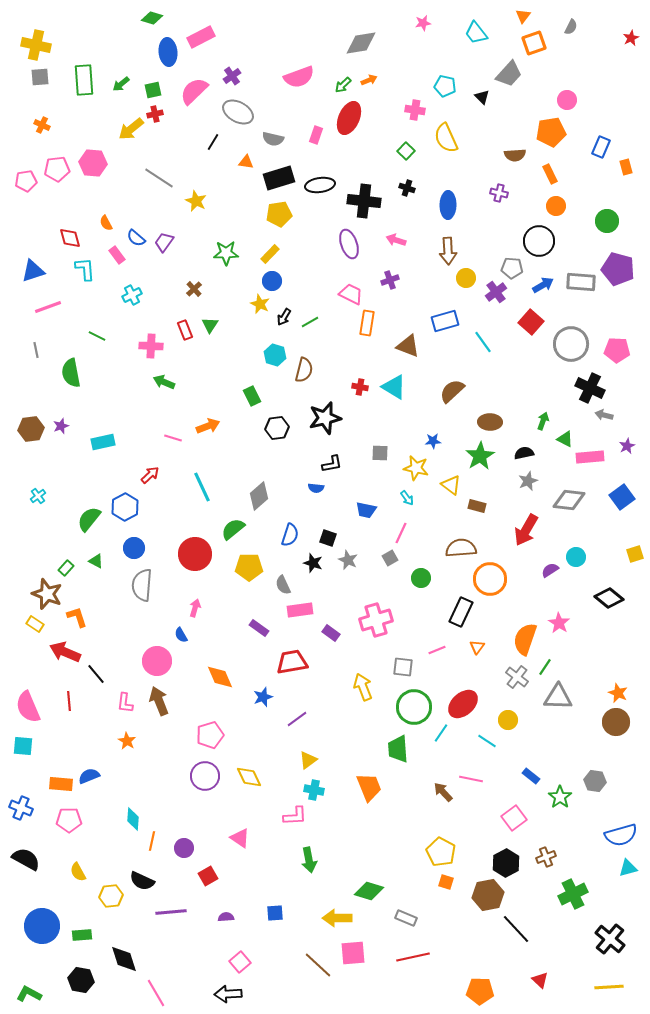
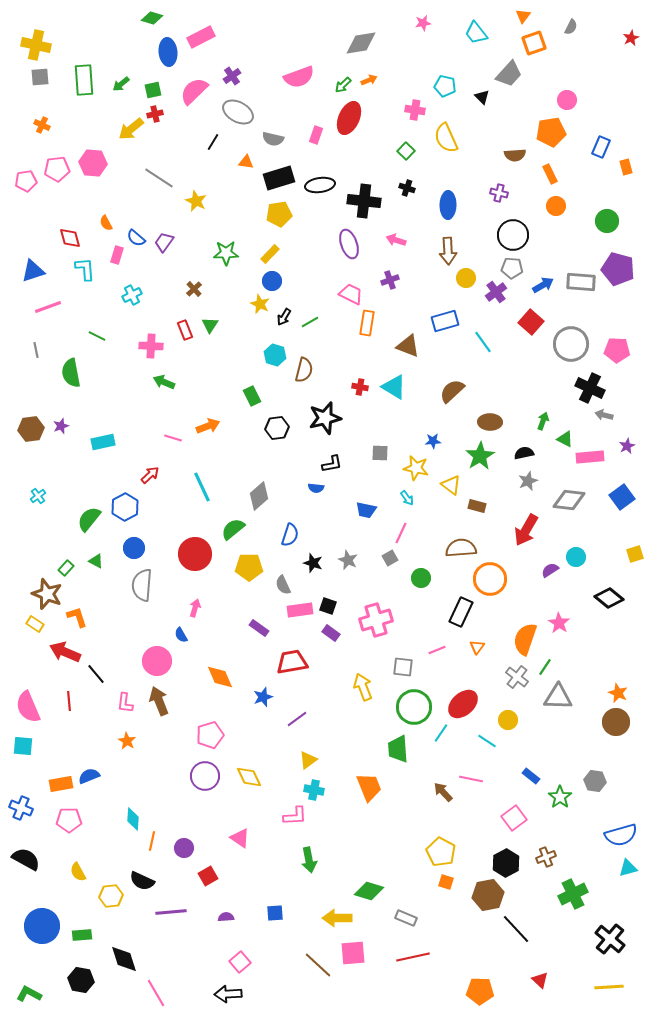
black circle at (539, 241): moved 26 px left, 6 px up
pink rectangle at (117, 255): rotated 54 degrees clockwise
black square at (328, 538): moved 68 px down
orange rectangle at (61, 784): rotated 15 degrees counterclockwise
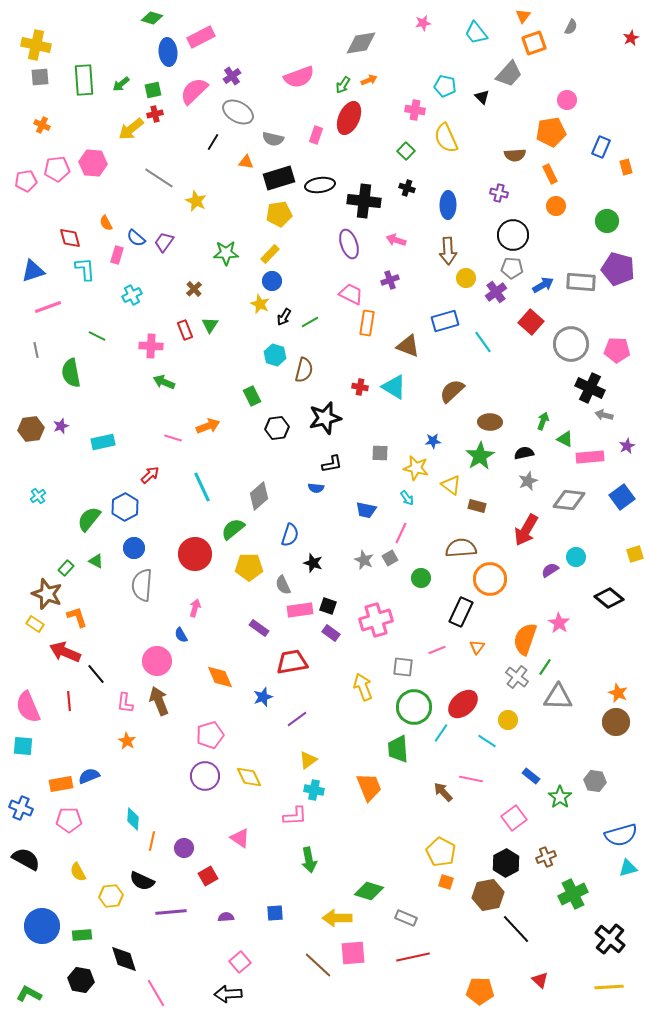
green arrow at (343, 85): rotated 12 degrees counterclockwise
gray star at (348, 560): moved 16 px right
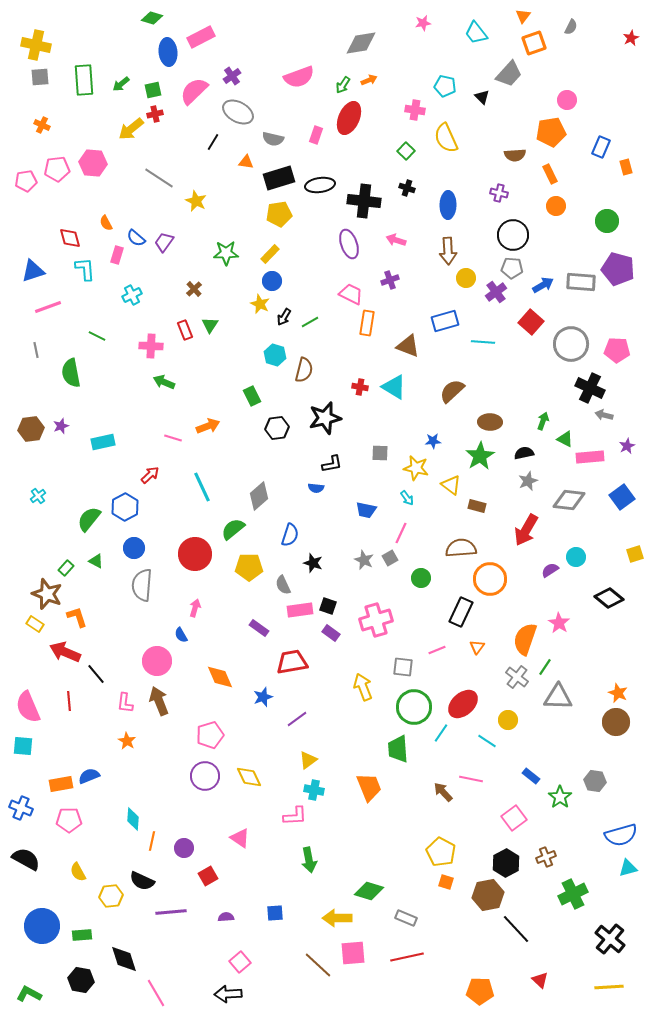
cyan line at (483, 342): rotated 50 degrees counterclockwise
red line at (413, 957): moved 6 px left
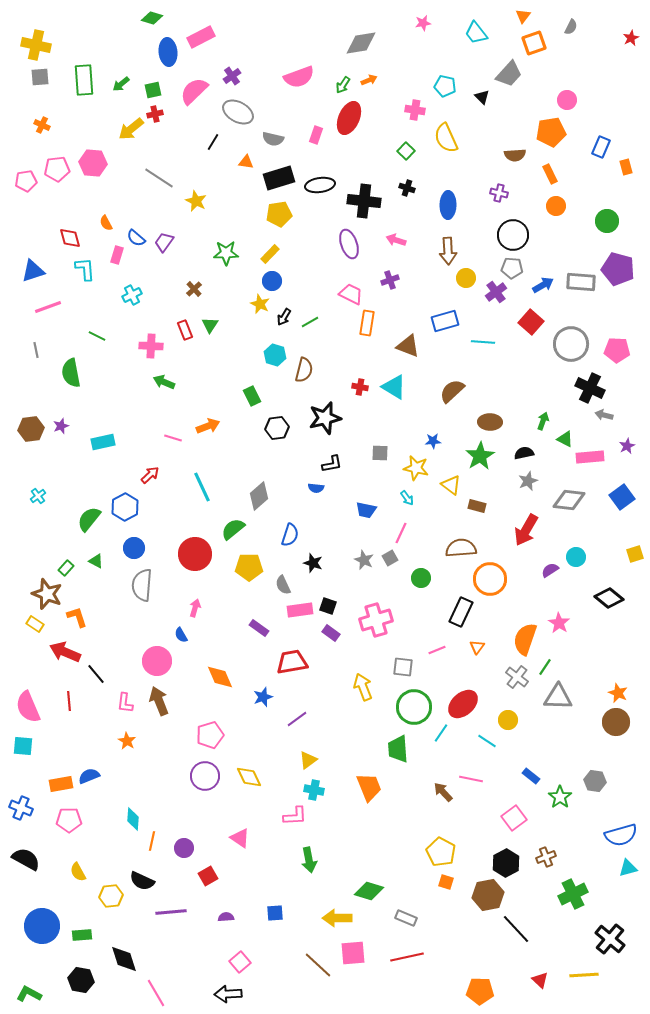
yellow line at (609, 987): moved 25 px left, 12 px up
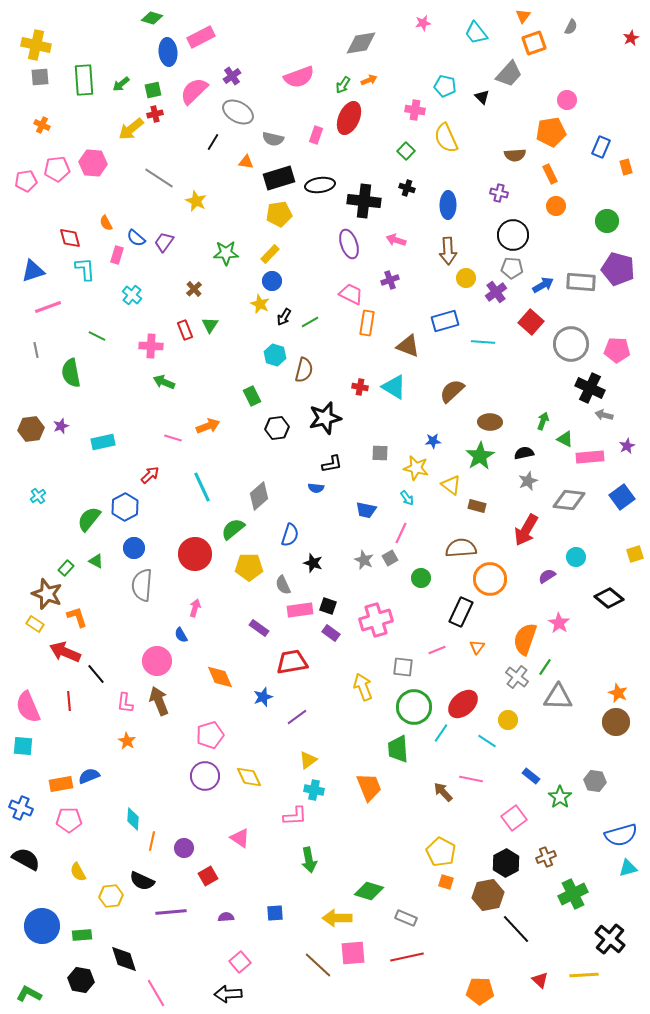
cyan cross at (132, 295): rotated 24 degrees counterclockwise
purple semicircle at (550, 570): moved 3 px left, 6 px down
purple line at (297, 719): moved 2 px up
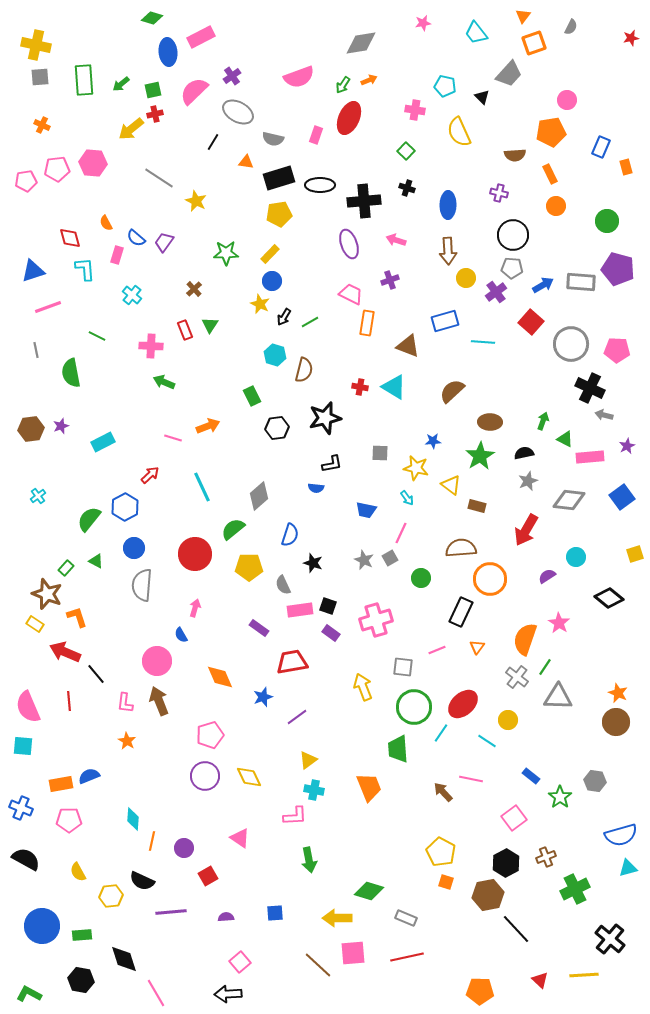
red star at (631, 38): rotated 14 degrees clockwise
yellow semicircle at (446, 138): moved 13 px right, 6 px up
black ellipse at (320, 185): rotated 8 degrees clockwise
black cross at (364, 201): rotated 12 degrees counterclockwise
cyan rectangle at (103, 442): rotated 15 degrees counterclockwise
green cross at (573, 894): moved 2 px right, 5 px up
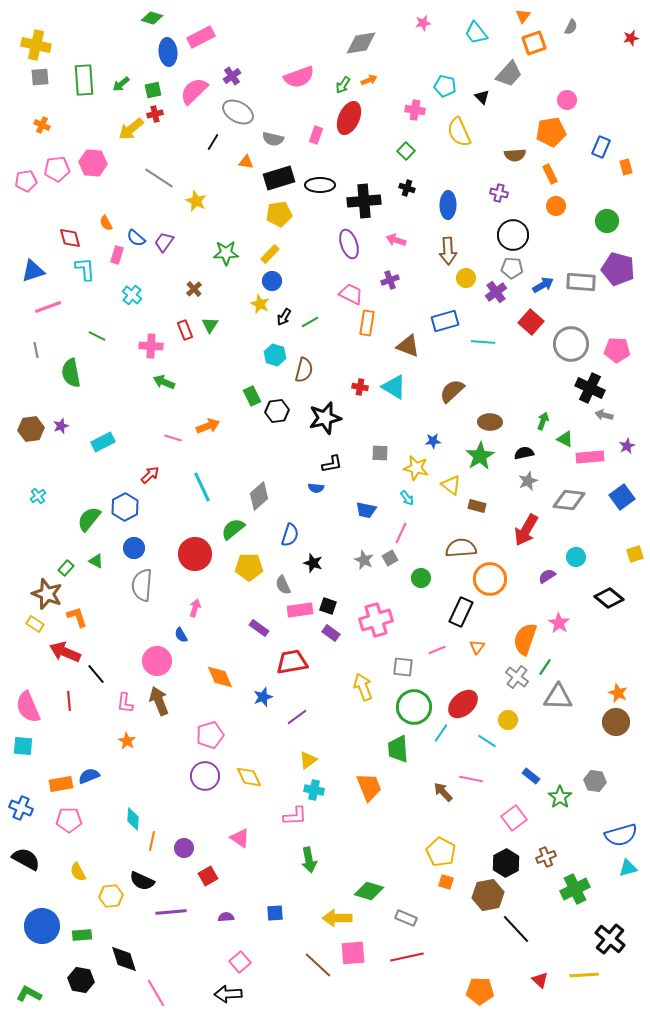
black hexagon at (277, 428): moved 17 px up
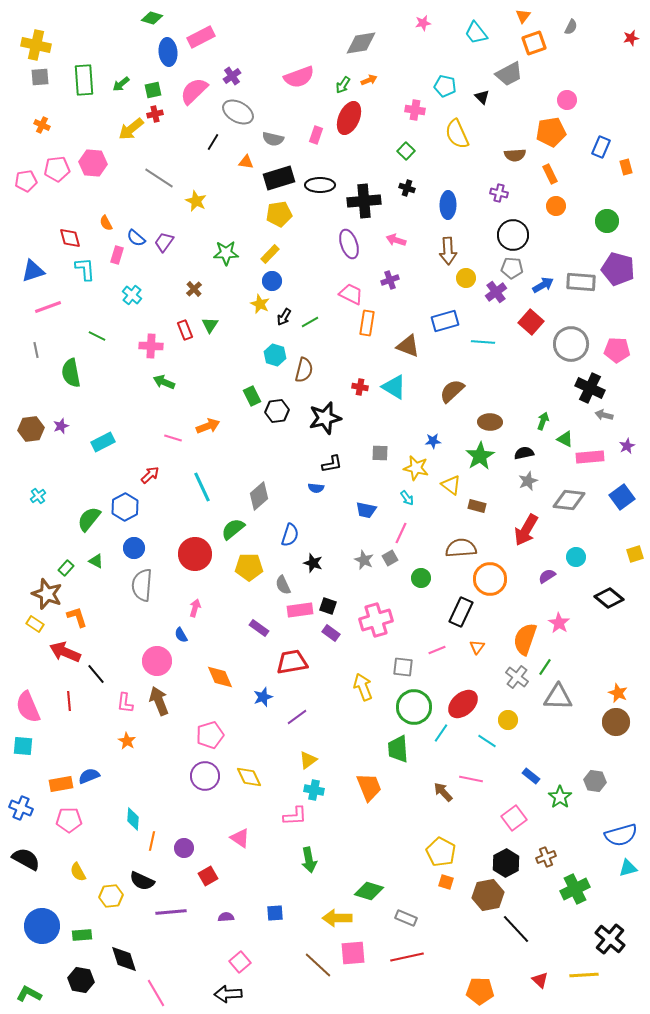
gray trapezoid at (509, 74): rotated 20 degrees clockwise
yellow semicircle at (459, 132): moved 2 px left, 2 px down
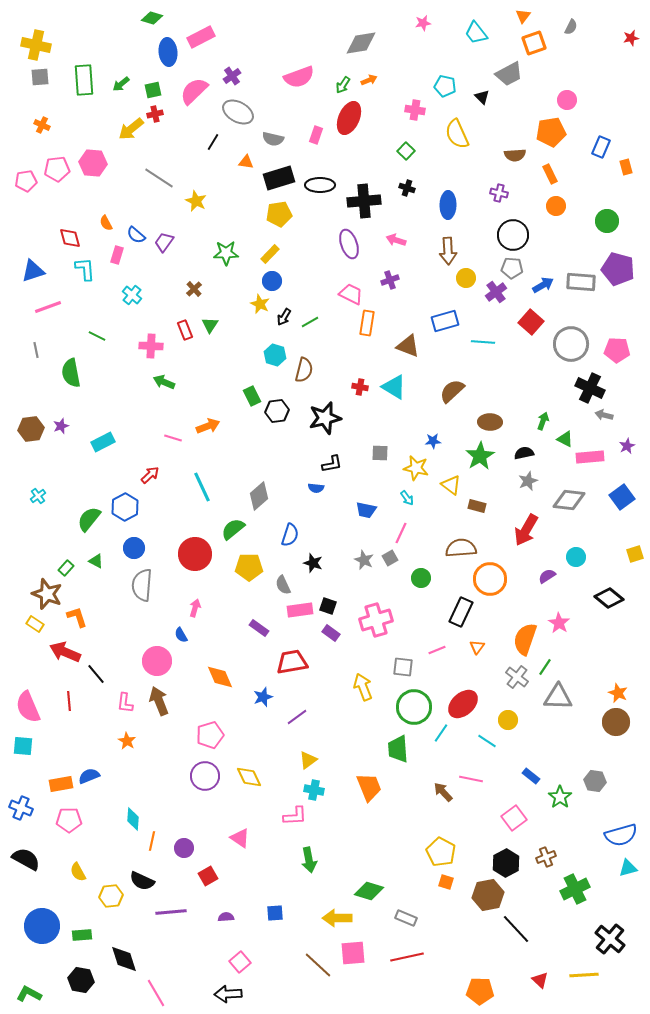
blue semicircle at (136, 238): moved 3 px up
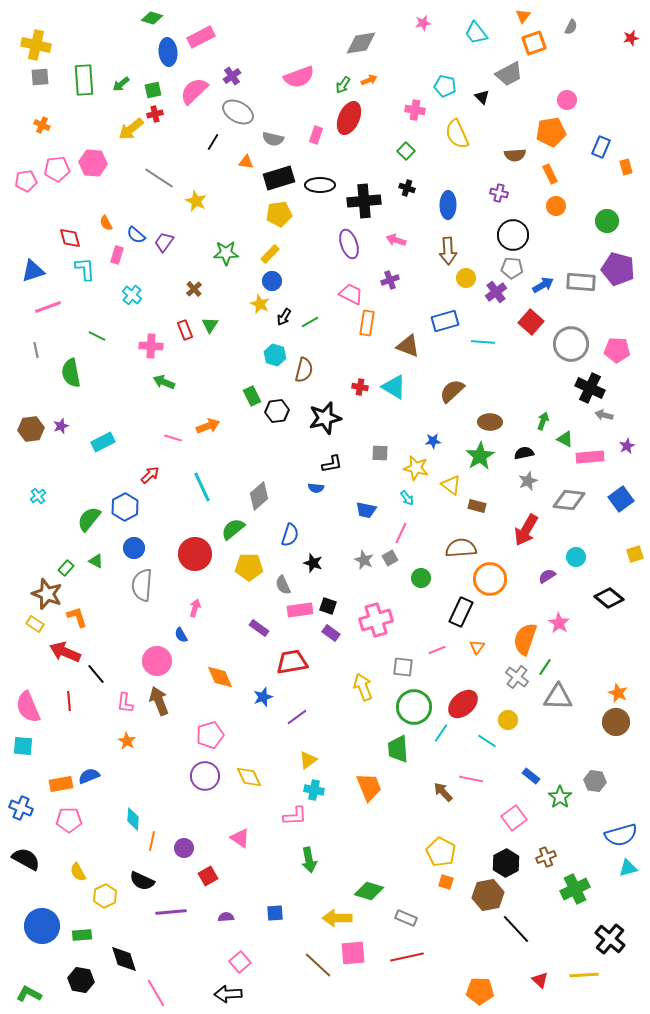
blue square at (622, 497): moved 1 px left, 2 px down
yellow hexagon at (111, 896): moved 6 px left; rotated 20 degrees counterclockwise
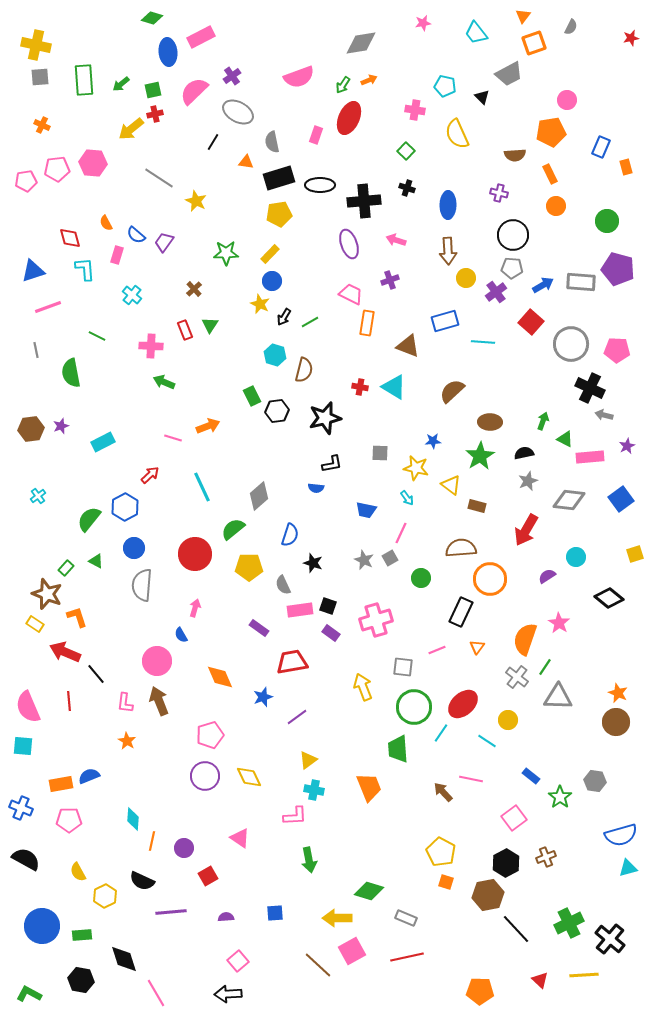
gray semicircle at (273, 139): moved 1 px left, 3 px down; rotated 65 degrees clockwise
green cross at (575, 889): moved 6 px left, 34 px down
pink square at (353, 953): moved 1 px left, 2 px up; rotated 24 degrees counterclockwise
pink square at (240, 962): moved 2 px left, 1 px up
